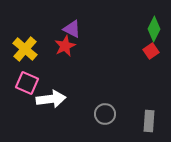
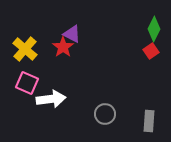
purple triangle: moved 5 px down
red star: moved 2 px left, 1 px down; rotated 10 degrees counterclockwise
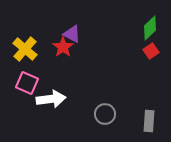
green diamond: moved 4 px left, 1 px up; rotated 20 degrees clockwise
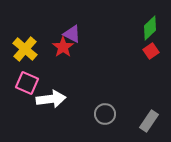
gray rectangle: rotated 30 degrees clockwise
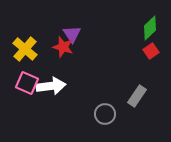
purple triangle: rotated 30 degrees clockwise
red star: rotated 20 degrees counterclockwise
white arrow: moved 13 px up
gray rectangle: moved 12 px left, 25 px up
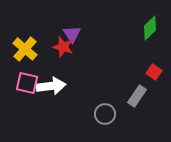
red square: moved 3 px right, 21 px down; rotated 21 degrees counterclockwise
pink square: rotated 10 degrees counterclockwise
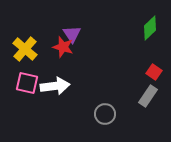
white arrow: moved 4 px right
gray rectangle: moved 11 px right
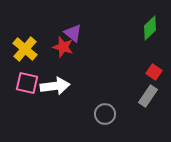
purple triangle: moved 1 px right, 1 px up; rotated 18 degrees counterclockwise
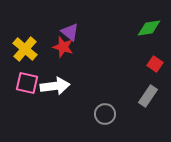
green diamond: moved 1 px left; rotated 35 degrees clockwise
purple triangle: moved 3 px left, 1 px up
red square: moved 1 px right, 8 px up
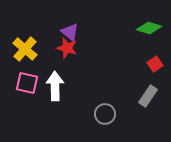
green diamond: rotated 25 degrees clockwise
red star: moved 4 px right, 1 px down
red square: rotated 21 degrees clockwise
white arrow: rotated 84 degrees counterclockwise
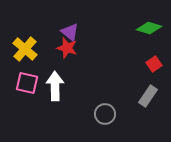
red square: moved 1 px left
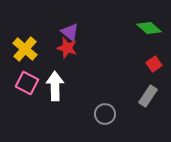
green diamond: rotated 25 degrees clockwise
pink square: rotated 15 degrees clockwise
